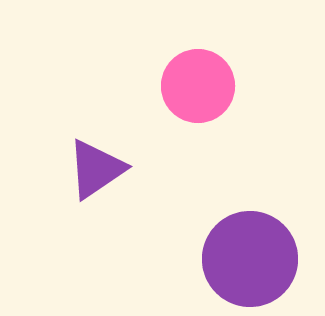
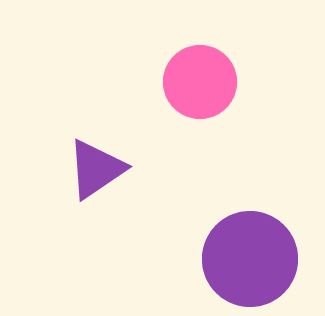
pink circle: moved 2 px right, 4 px up
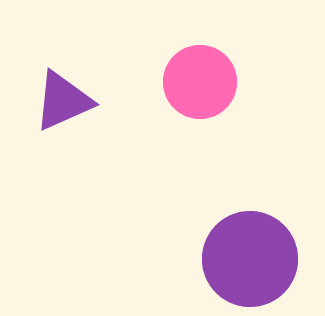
purple triangle: moved 33 px left, 68 px up; rotated 10 degrees clockwise
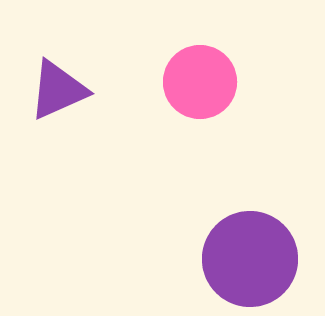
purple triangle: moved 5 px left, 11 px up
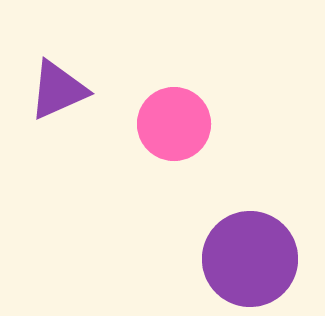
pink circle: moved 26 px left, 42 px down
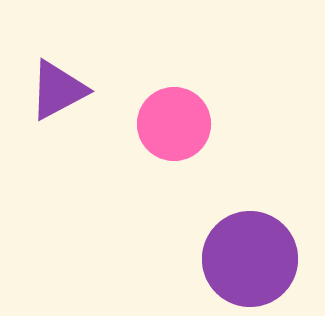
purple triangle: rotated 4 degrees counterclockwise
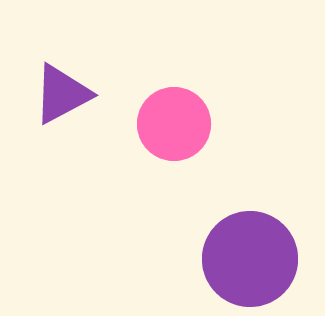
purple triangle: moved 4 px right, 4 px down
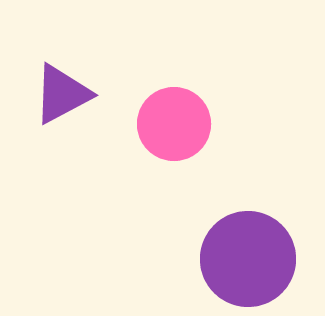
purple circle: moved 2 px left
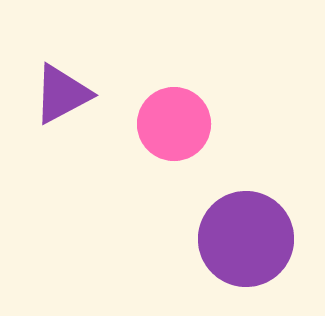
purple circle: moved 2 px left, 20 px up
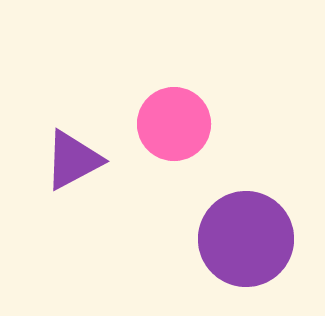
purple triangle: moved 11 px right, 66 px down
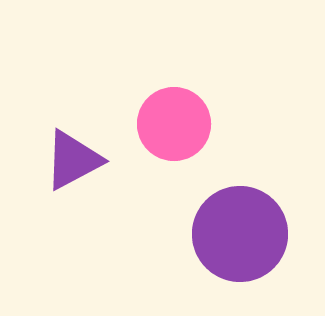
purple circle: moved 6 px left, 5 px up
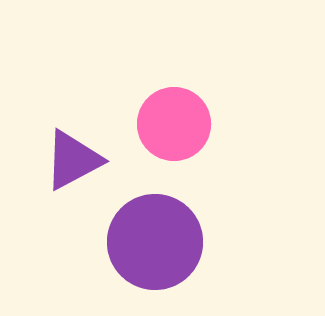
purple circle: moved 85 px left, 8 px down
